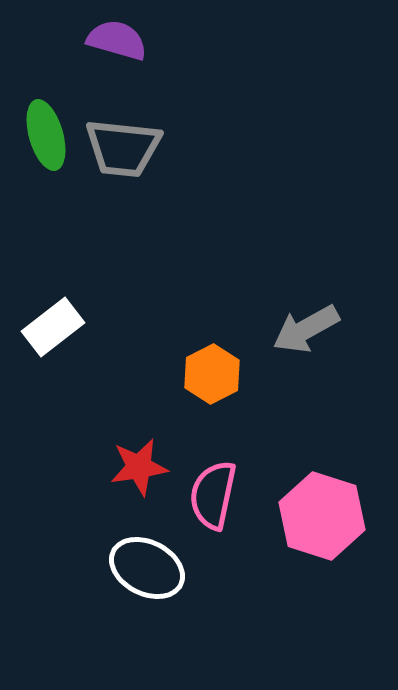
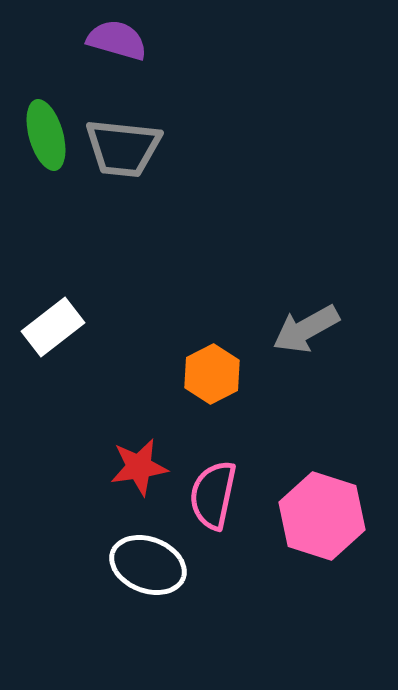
white ellipse: moved 1 px right, 3 px up; rotated 6 degrees counterclockwise
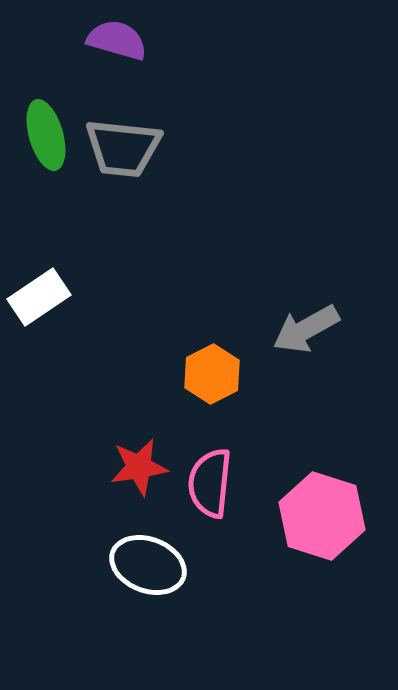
white rectangle: moved 14 px left, 30 px up; rotated 4 degrees clockwise
pink semicircle: moved 3 px left, 12 px up; rotated 6 degrees counterclockwise
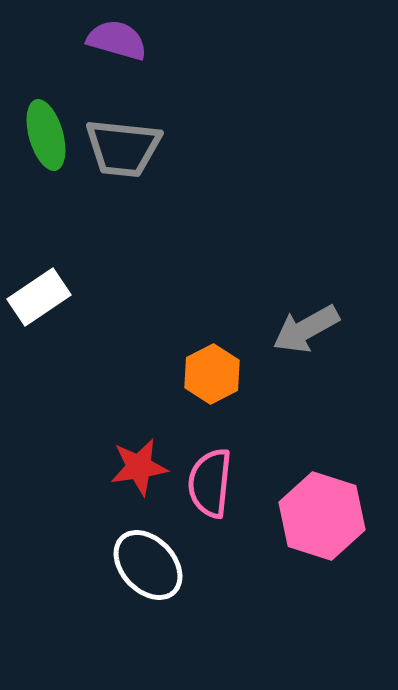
white ellipse: rotated 26 degrees clockwise
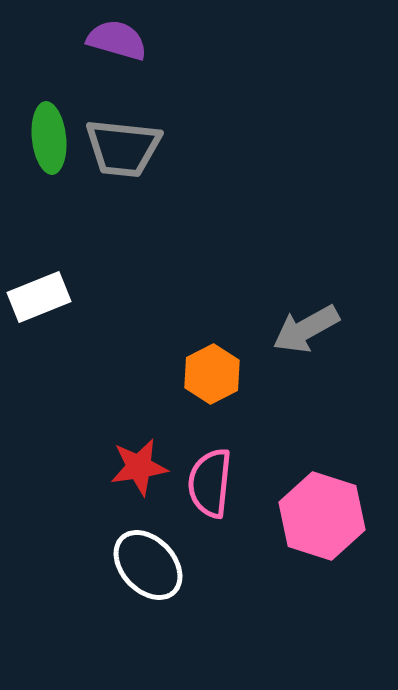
green ellipse: moved 3 px right, 3 px down; rotated 10 degrees clockwise
white rectangle: rotated 12 degrees clockwise
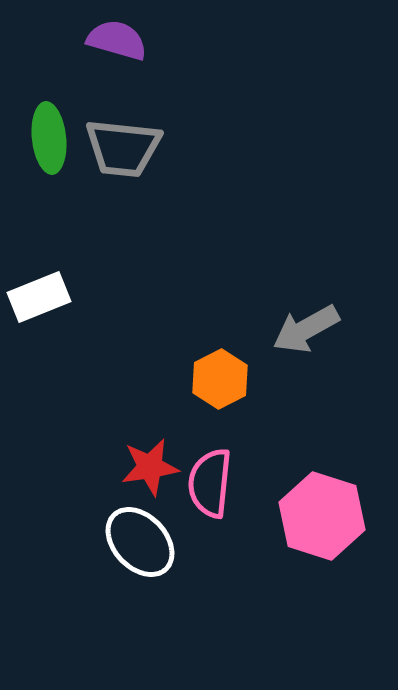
orange hexagon: moved 8 px right, 5 px down
red star: moved 11 px right
white ellipse: moved 8 px left, 23 px up
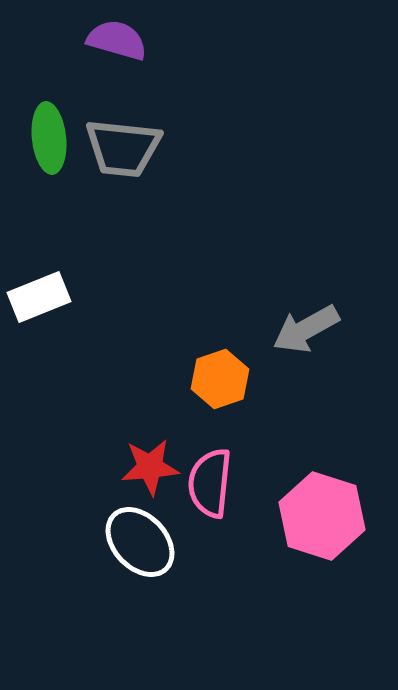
orange hexagon: rotated 8 degrees clockwise
red star: rotated 4 degrees clockwise
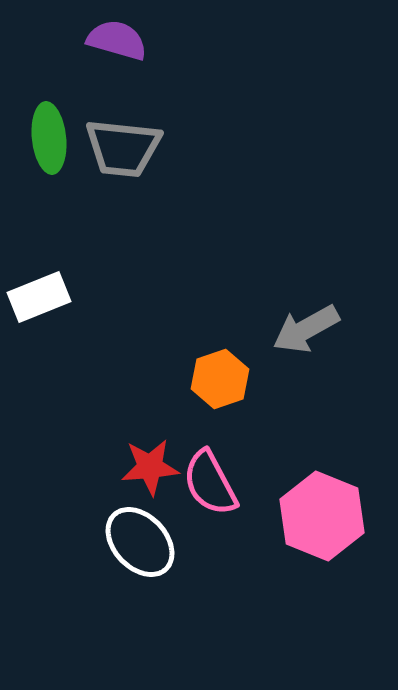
pink semicircle: rotated 34 degrees counterclockwise
pink hexagon: rotated 4 degrees clockwise
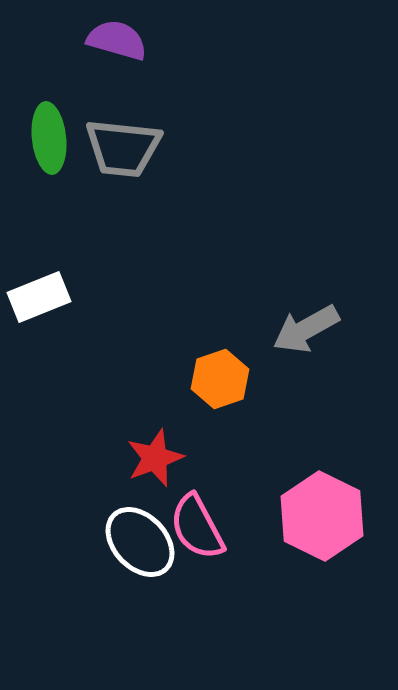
red star: moved 5 px right, 9 px up; rotated 16 degrees counterclockwise
pink semicircle: moved 13 px left, 44 px down
pink hexagon: rotated 4 degrees clockwise
